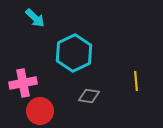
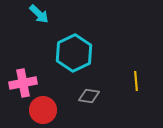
cyan arrow: moved 4 px right, 4 px up
red circle: moved 3 px right, 1 px up
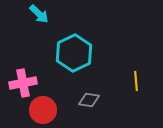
gray diamond: moved 4 px down
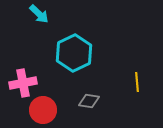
yellow line: moved 1 px right, 1 px down
gray diamond: moved 1 px down
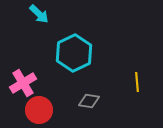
pink cross: rotated 20 degrees counterclockwise
red circle: moved 4 px left
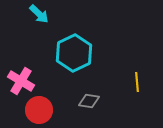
pink cross: moved 2 px left, 2 px up; rotated 28 degrees counterclockwise
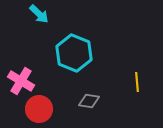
cyan hexagon: rotated 12 degrees counterclockwise
red circle: moved 1 px up
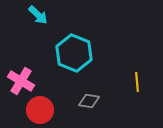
cyan arrow: moved 1 px left, 1 px down
red circle: moved 1 px right, 1 px down
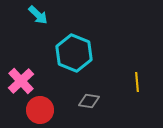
pink cross: rotated 16 degrees clockwise
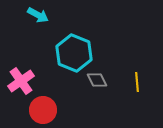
cyan arrow: rotated 15 degrees counterclockwise
pink cross: rotated 8 degrees clockwise
gray diamond: moved 8 px right, 21 px up; rotated 55 degrees clockwise
red circle: moved 3 px right
